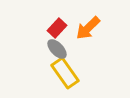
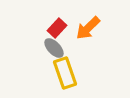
gray ellipse: moved 3 px left, 1 px up
yellow rectangle: rotated 16 degrees clockwise
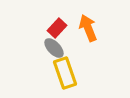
orange arrow: rotated 112 degrees clockwise
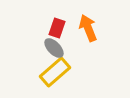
red rectangle: rotated 24 degrees counterclockwise
yellow rectangle: moved 10 px left, 1 px up; rotated 68 degrees clockwise
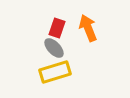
yellow rectangle: rotated 24 degrees clockwise
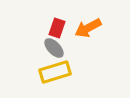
orange arrow: rotated 96 degrees counterclockwise
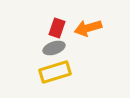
orange arrow: rotated 12 degrees clockwise
gray ellipse: rotated 65 degrees counterclockwise
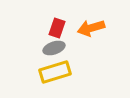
orange arrow: moved 3 px right
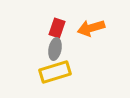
gray ellipse: moved 1 px right, 1 px down; rotated 60 degrees counterclockwise
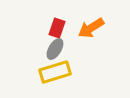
orange arrow: rotated 16 degrees counterclockwise
gray ellipse: rotated 20 degrees clockwise
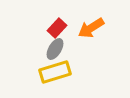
red rectangle: rotated 24 degrees clockwise
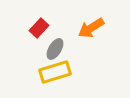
red rectangle: moved 18 px left
